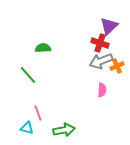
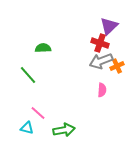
pink line: rotated 28 degrees counterclockwise
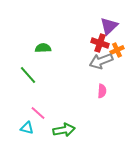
orange cross: moved 16 px up
pink semicircle: moved 1 px down
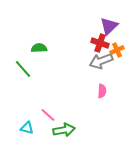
green semicircle: moved 4 px left
green line: moved 5 px left, 6 px up
pink line: moved 10 px right, 2 px down
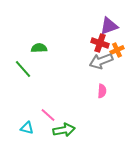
purple triangle: rotated 24 degrees clockwise
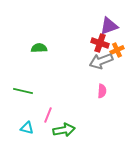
green line: moved 22 px down; rotated 36 degrees counterclockwise
pink line: rotated 70 degrees clockwise
